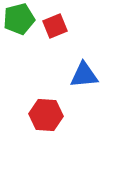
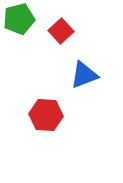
red square: moved 6 px right, 5 px down; rotated 20 degrees counterclockwise
blue triangle: rotated 16 degrees counterclockwise
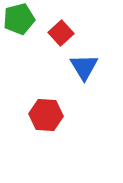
red square: moved 2 px down
blue triangle: moved 8 px up; rotated 40 degrees counterclockwise
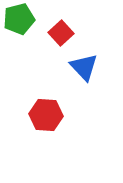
blue triangle: rotated 12 degrees counterclockwise
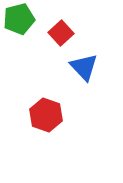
red hexagon: rotated 16 degrees clockwise
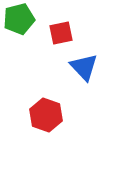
red square: rotated 30 degrees clockwise
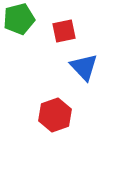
red square: moved 3 px right, 2 px up
red hexagon: moved 9 px right; rotated 20 degrees clockwise
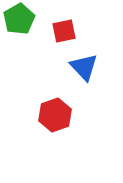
green pentagon: rotated 16 degrees counterclockwise
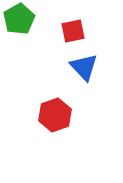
red square: moved 9 px right
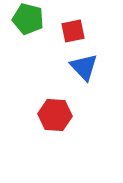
green pentagon: moved 9 px right; rotated 28 degrees counterclockwise
red hexagon: rotated 24 degrees clockwise
